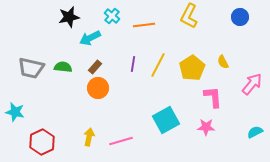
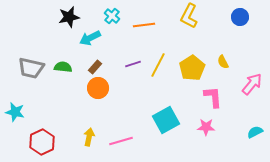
purple line: rotated 63 degrees clockwise
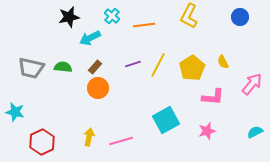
pink L-shape: rotated 100 degrees clockwise
pink star: moved 1 px right, 4 px down; rotated 18 degrees counterclockwise
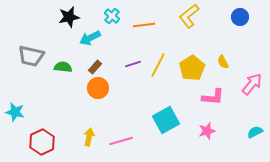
yellow L-shape: rotated 25 degrees clockwise
gray trapezoid: moved 12 px up
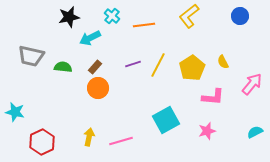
blue circle: moved 1 px up
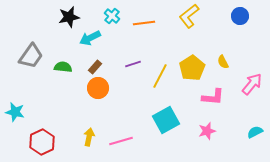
orange line: moved 2 px up
gray trapezoid: rotated 68 degrees counterclockwise
yellow line: moved 2 px right, 11 px down
